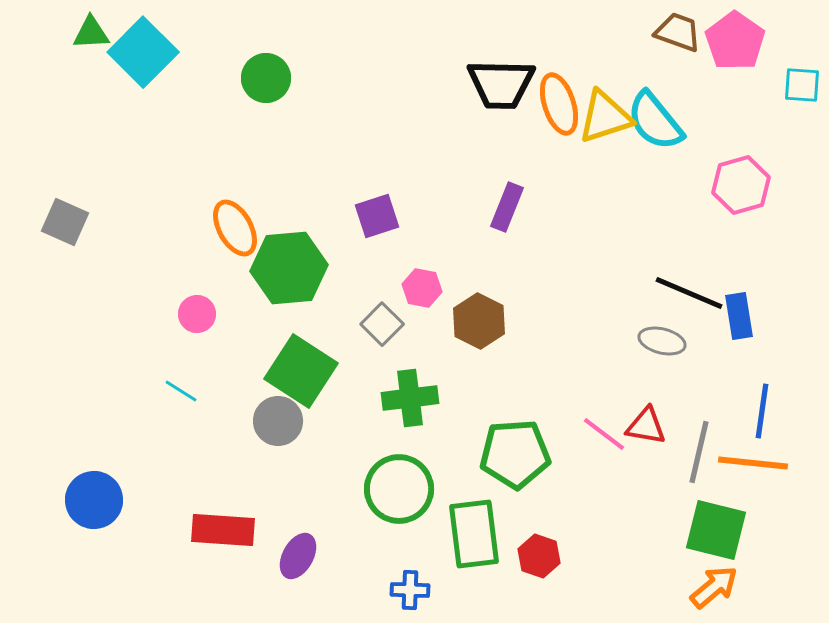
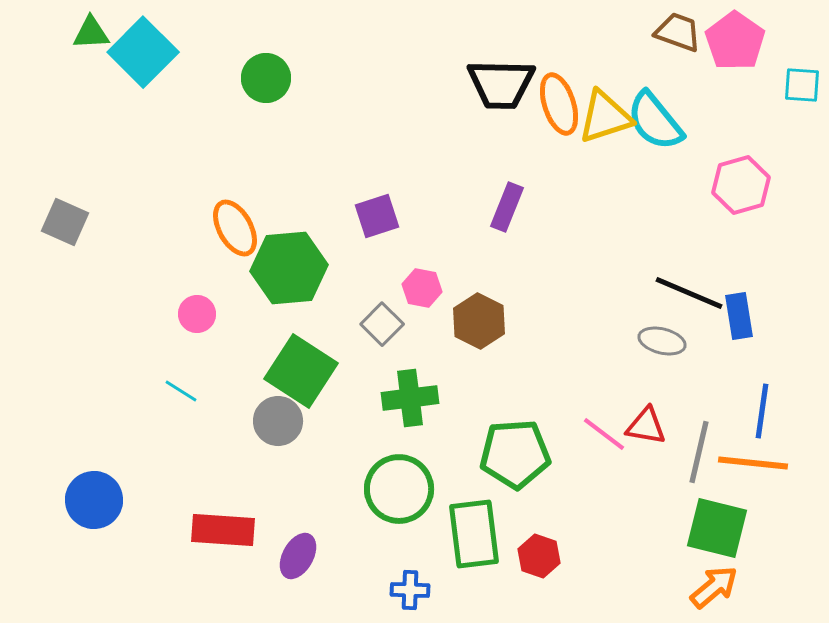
green square at (716, 530): moved 1 px right, 2 px up
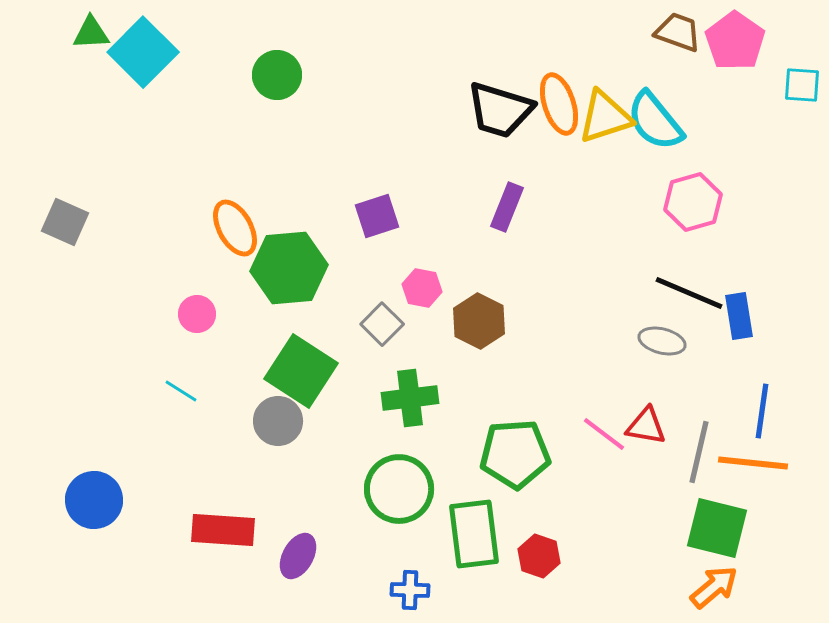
green circle at (266, 78): moved 11 px right, 3 px up
black trapezoid at (501, 84): moved 1 px left, 26 px down; rotated 16 degrees clockwise
pink hexagon at (741, 185): moved 48 px left, 17 px down
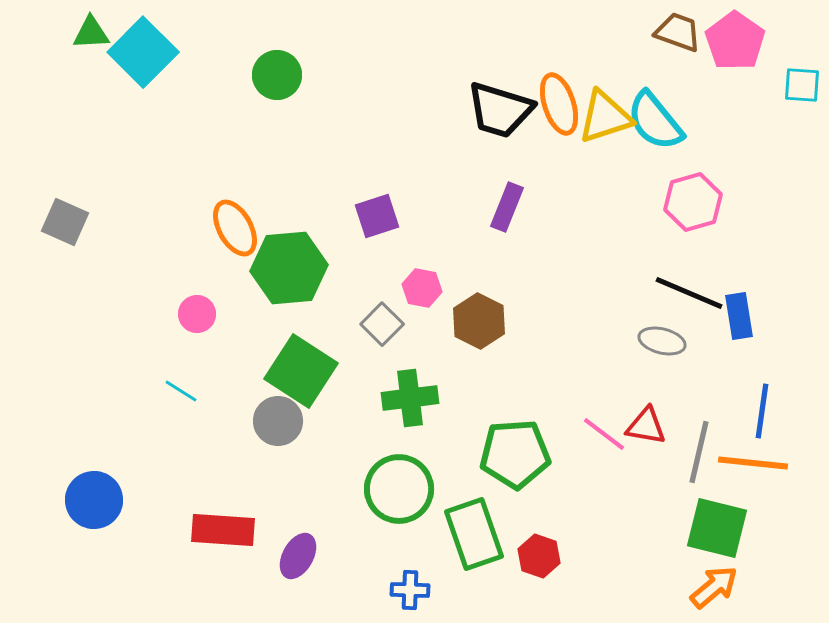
green rectangle at (474, 534): rotated 12 degrees counterclockwise
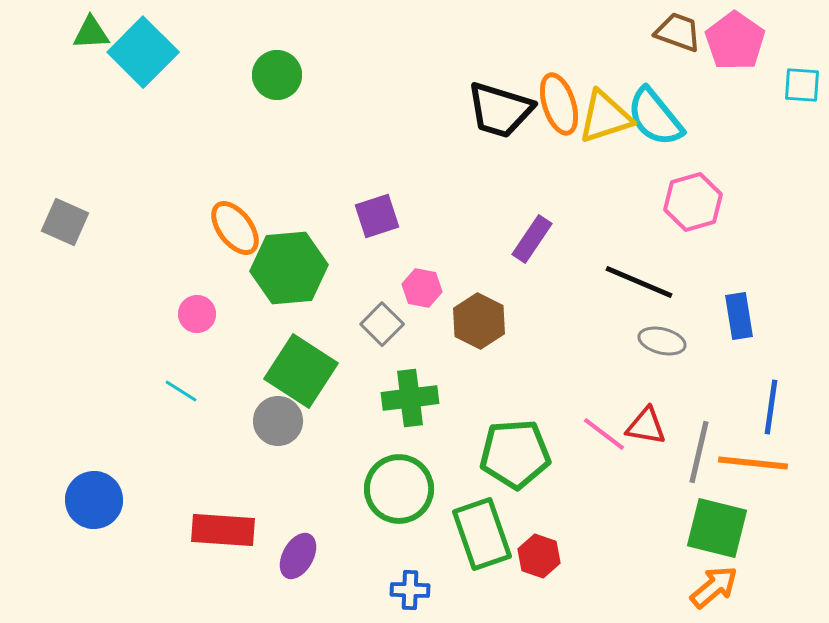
cyan semicircle at (655, 121): moved 4 px up
purple rectangle at (507, 207): moved 25 px right, 32 px down; rotated 12 degrees clockwise
orange ellipse at (235, 228): rotated 8 degrees counterclockwise
black line at (689, 293): moved 50 px left, 11 px up
blue line at (762, 411): moved 9 px right, 4 px up
green rectangle at (474, 534): moved 8 px right
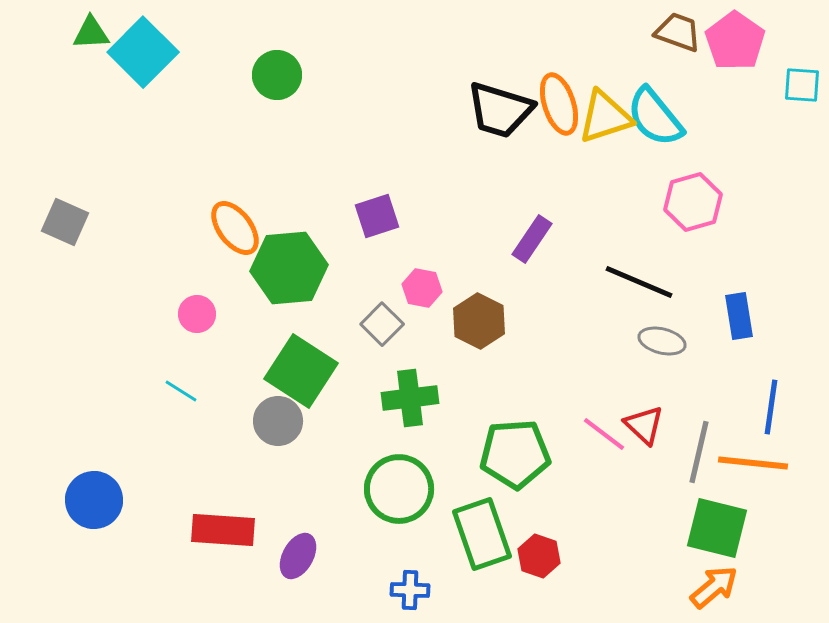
red triangle at (646, 426): moved 2 px left, 1 px up; rotated 33 degrees clockwise
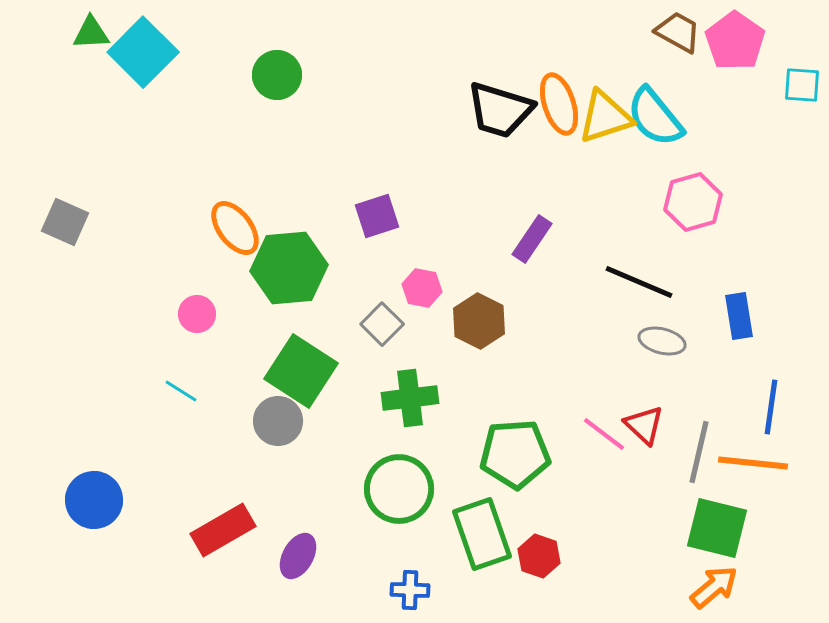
brown trapezoid at (678, 32): rotated 9 degrees clockwise
red rectangle at (223, 530): rotated 34 degrees counterclockwise
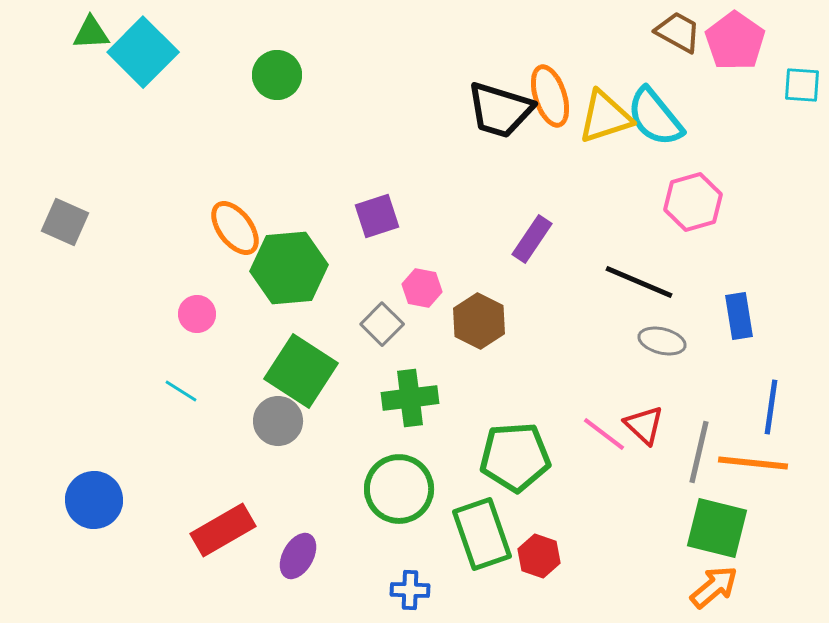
orange ellipse at (559, 104): moved 9 px left, 8 px up
green pentagon at (515, 454): moved 3 px down
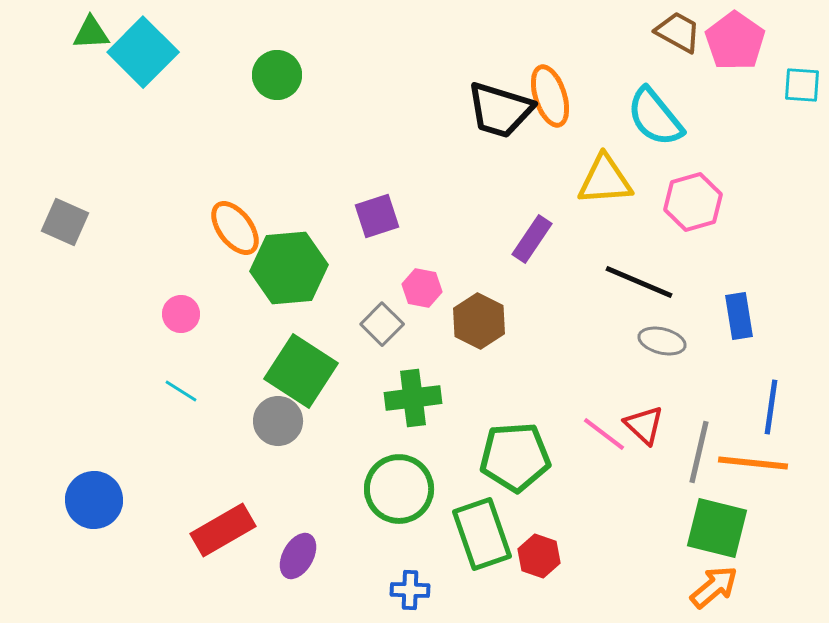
yellow triangle at (605, 117): moved 63 px down; rotated 14 degrees clockwise
pink circle at (197, 314): moved 16 px left
green cross at (410, 398): moved 3 px right
